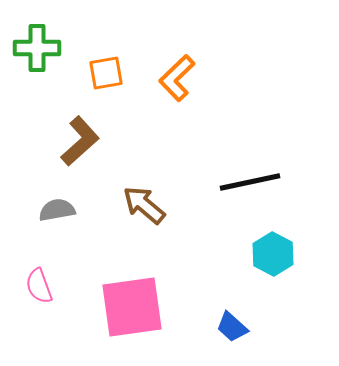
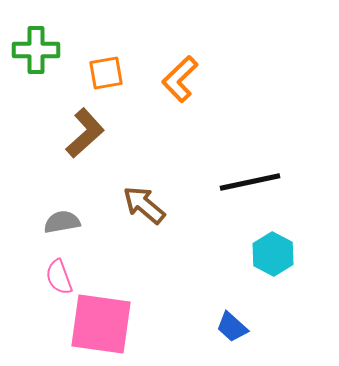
green cross: moved 1 px left, 2 px down
orange L-shape: moved 3 px right, 1 px down
brown L-shape: moved 5 px right, 8 px up
gray semicircle: moved 5 px right, 12 px down
pink semicircle: moved 20 px right, 9 px up
pink square: moved 31 px left, 17 px down; rotated 16 degrees clockwise
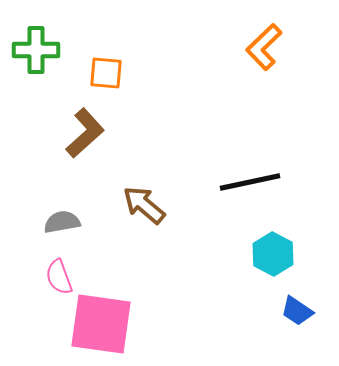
orange square: rotated 15 degrees clockwise
orange L-shape: moved 84 px right, 32 px up
blue trapezoid: moved 65 px right, 16 px up; rotated 8 degrees counterclockwise
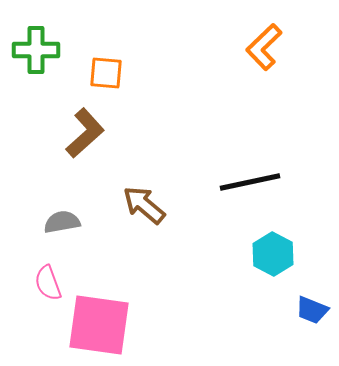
pink semicircle: moved 11 px left, 6 px down
blue trapezoid: moved 15 px right, 1 px up; rotated 12 degrees counterclockwise
pink square: moved 2 px left, 1 px down
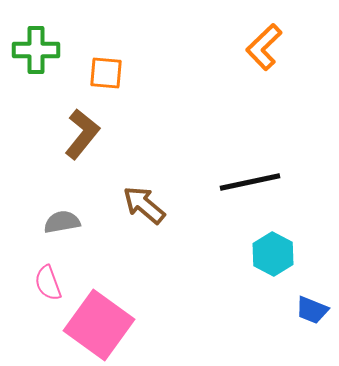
brown L-shape: moved 3 px left, 1 px down; rotated 9 degrees counterclockwise
pink square: rotated 28 degrees clockwise
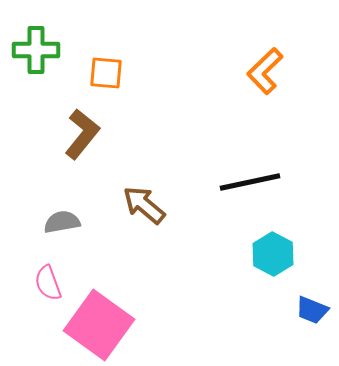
orange L-shape: moved 1 px right, 24 px down
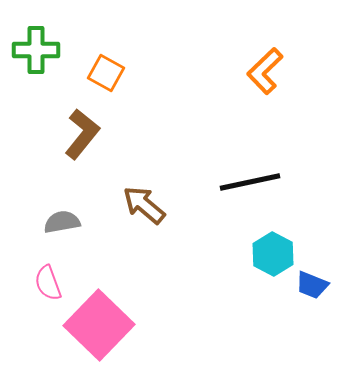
orange square: rotated 24 degrees clockwise
blue trapezoid: moved 25 px up
pink square: rotated 8 degrees clockwise
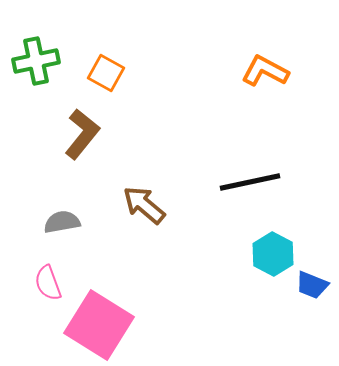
green cross: moved 11 px down; rotated 12 degrees counterclockwise
orange L-shape: rotated 72 degrees clockwise
pink square: rotated 12 degrees counterclockwise
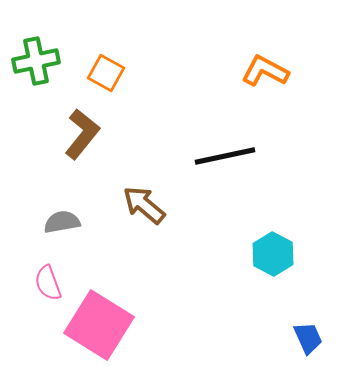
black line: moved 25 px left, 26 px up
blue trapezoid: moved 4 px left, 53 px down; rotated 136 degrees counterclockwise
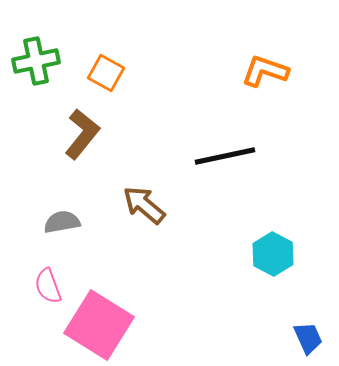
orange L-shape: rotated 9 degrees counterclockwise
pink semicircle: moved 3 px down
